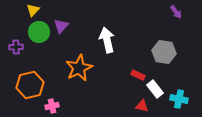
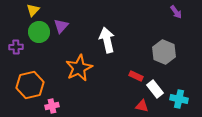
gray hexagon: rotated 15 degrees clockwise
red rectangle: moved 2 px left, 1 px down
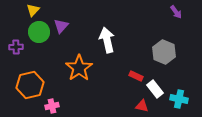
orange star: rotated 8 degrees counterclockwise
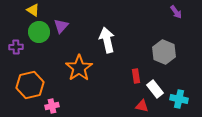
yellow triangle: rotated 40 degrees counterclockwise
red rectangle: rotated 56 degrees clockwise
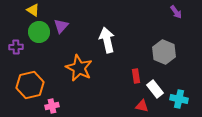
orange star: rotated 12 degrees counterclockwise
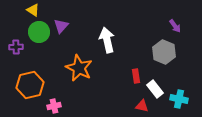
purple arrow: moved 1 px left, 14 px down
pink cross: moved 2 px right
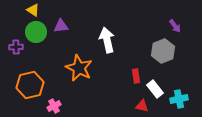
purple triangle: rotated 42 degrees clockwise
green circle: moved 3 px left
gray hexagon: moved 1 px left, 1 px up; rotated 15 degrees clockwise
cyan cross: rotated 24 degrees counterclockwise
pink cross: rotated 16 degrees counterclockwise
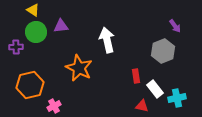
cyan cross: moved 2 px left, 1 px up
